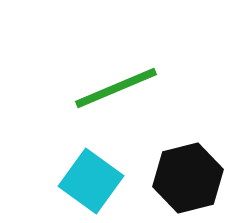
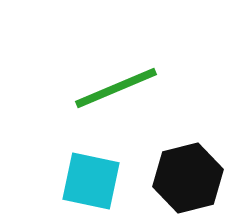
cyan square: rotated 24 degrees counterclockwise
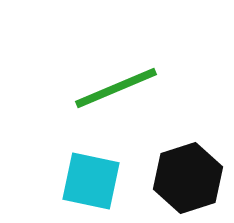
black hexagon: rotated 4 degrees counterclockwise
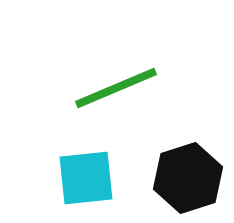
cyan square: moved 5 px left, 3 px up; rotated 18 degrees counterclockwise
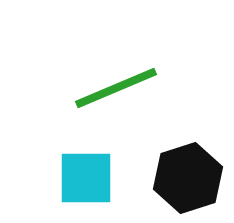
cyan square: rotated 6 degrees clockwise
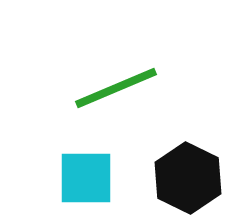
black hexagon: rotated 16 degrees counterclockwise
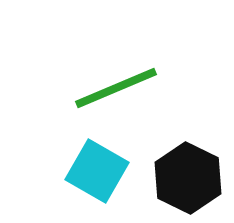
cyan square: moved 11 px right, 7 px up; rotated 30 degrees clockwise
